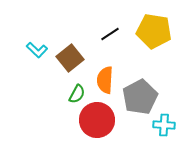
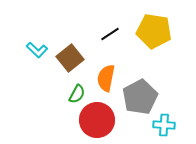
orange semicircle: moved 1 px right, 2 px up; rotated 8 degrees clockwise
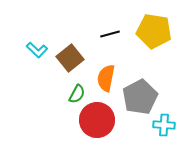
black line: rotated 18 degrees clockwise
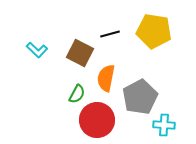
brown square: moved 10 px right, 5 px up; rotated 24 degrees counterclockwise
